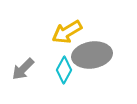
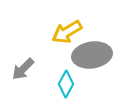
cyan diamond: moved 2 px right, 14 px down
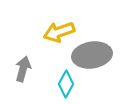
yellow arrow: moved 8 px left; rotated 12 degrees clockwise
gray arrow: rotated 150 degrees clockwise
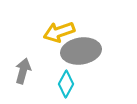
gray ellipse: moved 11 px left, 4 px up
gray arrow: moved 2 px down
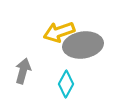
gray ellipse: moved 2 px right, 6 px up
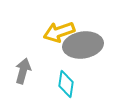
cyan diamond: rotated 20 degrees counterclockwise
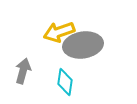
cyan diamond: moved 1 px left, 2 px up
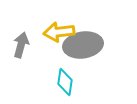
yellow arrow: rotated 12 degrees clockwise
gray arrow: moved 2 px left, 26 px up
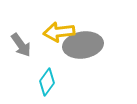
gray arrow: rotated 130 degrees clockwise
cyan diamond: moved 18 px left; rotated 28 degrees clockwise
